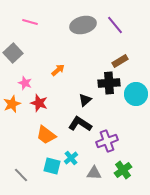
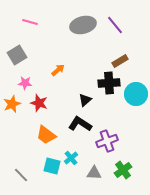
gray square: moved 4 px right, 2 px down; rotated 12 degrees clockwise
pink star: rotated 16 degrees counterclockwise
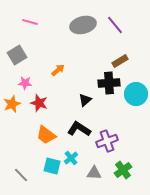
black L-shape: moved 1 px left, 5 px down
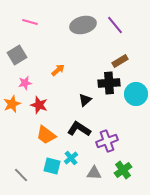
pink star: rotated 16 degrees counterclockwise
red star: moved 2 px down
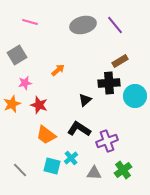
cyan circle: moved 1 px left, 2 px down
gray line: moved 1 px left, 5 px up
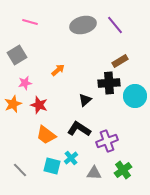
orange star: moved 1 px right
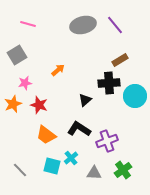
pink line: moved 2 px left, 2 px down
brown rectangle: moved 1 px up
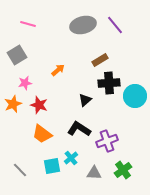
brown rectangle: moved 20 px left
orange trapezoid: moved 4 px left, 1 px up
cyan square: rotated 24 degrees counterclockwise
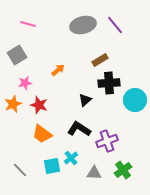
cyan circle: moved 4 px down
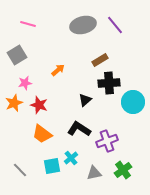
cyan circle: moved 2 px left, 2 px down
orange star: moved 1 px right, 1 px up
gray triangle: rotated 14 degrees counterclockwise
